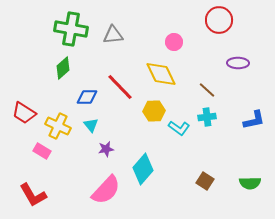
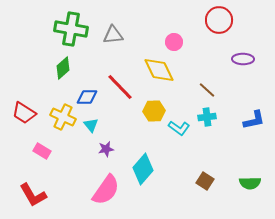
purple ellipse: moved 5 px right, 4 px up
yellow diamond: moved 2 px left, 4 px up
yellow cross: moved 5 px right, 9 px up
pink semicircle: rotated 8 degrees counterclockwise
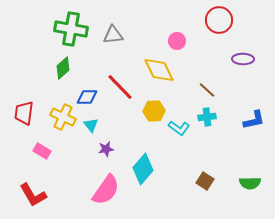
pink circle: moved 3 px right, 1 px up
red trapezoid: rotated 65 degrees clockwise
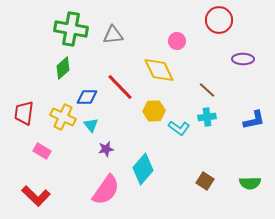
red L-shape: moved 3 px right, 1 px down; rotated 16 degrees counterclockwise
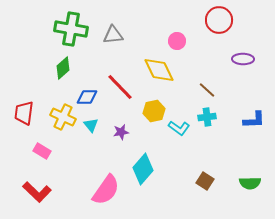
yellow hexagon: rotated 10 degrees counterclockwise
blue L-shape: rotated 10 degrees clockwise
purple star: moved 15 px right, 17 px up
red L-shape: moved 1 px right, 4 px up
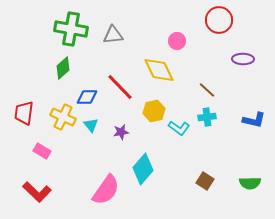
blue L-shape: rotated 15 degrees clockwise
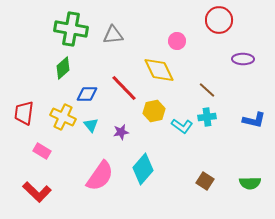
red line: moved 4 px right, 1 px down
blue diamond: moved 3 px up
cyan L-shape: moved 3 px right, 2 px up
pink semicircle: moved 6 px left, 14 px up
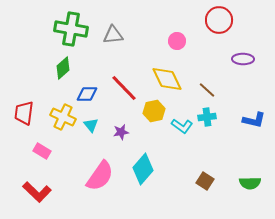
yellow diamond: moved 8 px right, 9 px down
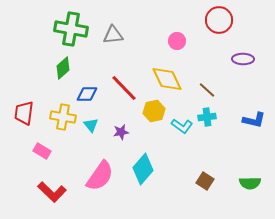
yellow cross: rotated 15 degrees counterclockwise
red L-shape: moved 15 px right
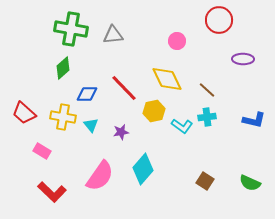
red trapezoid: rotated 55 degrees counterclockwise
green semicircle: rotated 25 degrees clockwise
